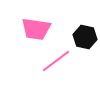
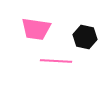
pink line: rotated 40 degrees clockwise
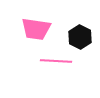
black hexagon: moved 5 px left; rotated 15 degrees clockwise
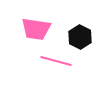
pink line: rotated 12 degrees clockwise
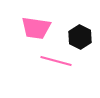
pink trapezoid: moved 1 px up
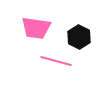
black hexagon: moved 1 px left
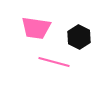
pink line: moved 2 px left, 1 px down
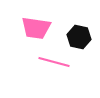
black hexagon: rotated 15 degrees counterclockwise
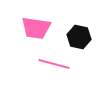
pink line: moved 2 px down
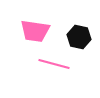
pink trapezoid: moved 1 px left, 3 px down
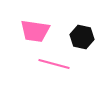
black hexagon: moved 3 px right
